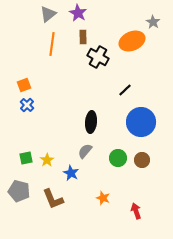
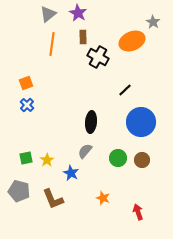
orange square: moved 2 px right, 2 px up
red arrow: moved 2 px right, 1 px down
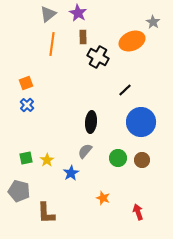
blue star: rotated 14 degrees clockwise
brown L-shape: moved 7 px left, 14 px down; rotated 20 degrees clockwise
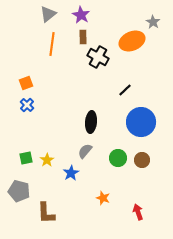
purple star: moved 3 px right, 2 px down
